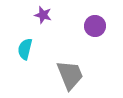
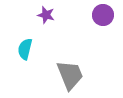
purple star: moved 3 px right
purple circle: moved 8 px right, 11 px up
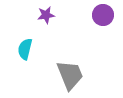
purple star: rotated 24 degrees counterclockwise
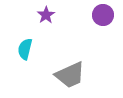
purple star: rotated 24 degrees counterclockwise
gray trapezoid: rotated 88 degrees clockwise
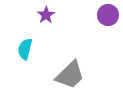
purple circle: moved 5 px right
gray trapezoid: rotated 20 degrees counterclockwise
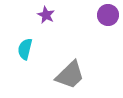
purple star: rotated 12 degrees counterclockwise
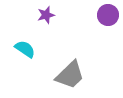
purple star: rotated 30 degrees clockwise
cyan semicircle: rotated 110 degrees clockwise
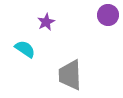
purple star: moved 7 px down; rotated 12 degrees counterclockwise
gray trapezoid: rotated 132 degrees clockwise
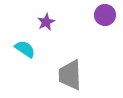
purple circle: moved 3 px left
